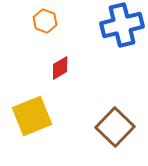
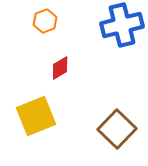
orange hexagon: rotated 20 degrees clockwise
yellow square: moved 4 px right
brown square: moved 2 px right, 2 px down
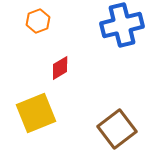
orange hexagon: moved 7 px left
yellow square: moved 3 px up
brown square: rotated 9 degrees clockwise
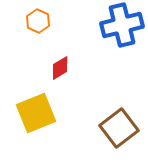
orange hexagon: rotated 15 degrees counterclockwise
brown square: moved 2 px right, 1 px up
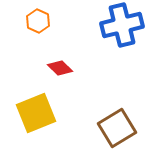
red diamond: rotated 75 degrees clockwise
brown square: moved 2 px left; rotated 6 degrees clockwise
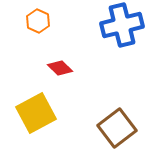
yellow square: rotated 6 degrees counterclockwise
brown square: rotated 6 degrees counterclockwise
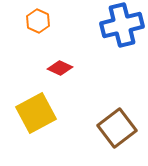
red diamond: rotated 20 degrees counterclockwise
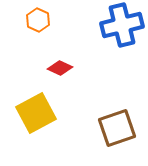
orange hexagon: moved 1 px up
brown square: rotated 18 degrees clockwise
